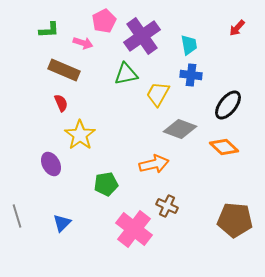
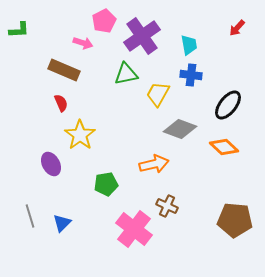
green L-shape: moved 30 px left
gray line: moved 13 px right
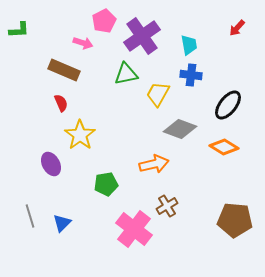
orange diamond: rotated 12 degrees counterclockwise
brown cross: rotated 35 degrees clockwise
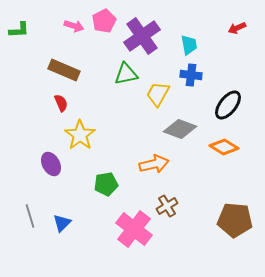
red arrow: rotated 24 degrees clockwise
pink arrow: moved 9 px left, 17 px up
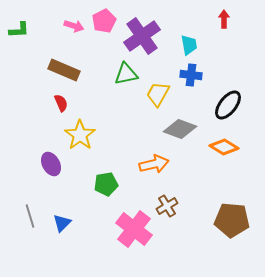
red arrow: moved 13 px left, 9 px up; rotated 114 degrees clockwise
brown pentagon: moved 3 px left
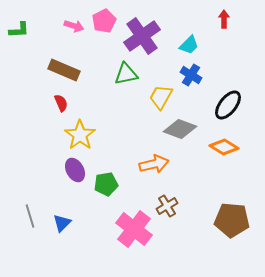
cyan trapezoid: rotated 55 degrees clockwise
blue cross: rotated 25 degrees clockwise
yellow trapezoid: moved 3 px right, 3 px down
purple ellipse: moved 24 px right, 6 px down
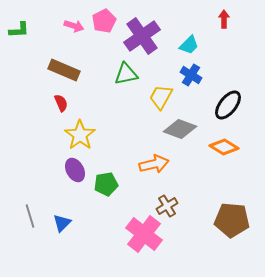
pink cross: moved 10 px right, 5 px down
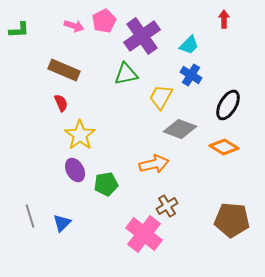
black ellipse: rotated 8 degrees counterclockwise
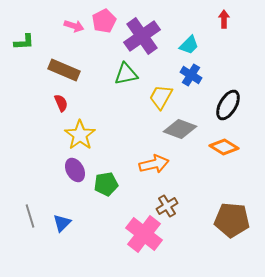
green L-shape: moved 5 px right, 12 px down
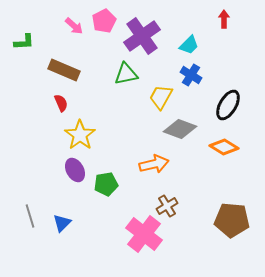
pink arrow: rotated 24 degrees clockwise
